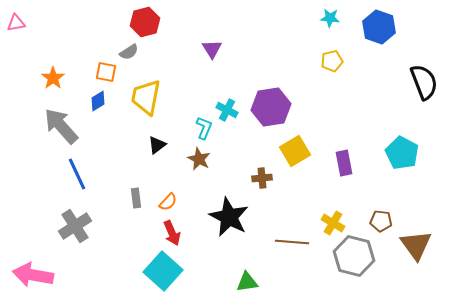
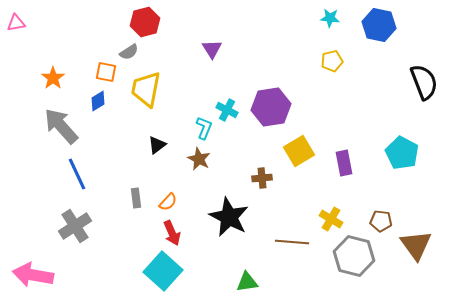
blue hexagon: moved 2 px up; rotated 8 degrees counterclockwise
yellow trapezoid: moved 8 px up
yellow square: moved 4 px right
yellow cross: moved 2 px left, 4 px up
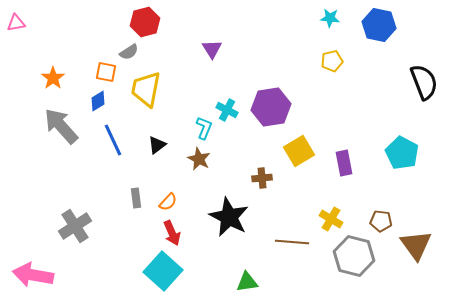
blue line: moved 36 px right, 34 px up
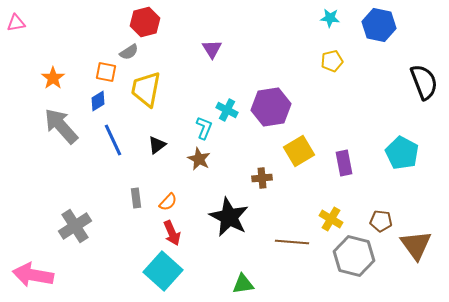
green triangle: moved 4 px left, 2 px down
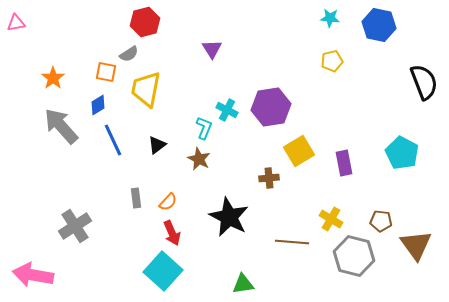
gray semicircle: moved 2 px down
blue diamond: moved 4 px down
brown cross: moved 7 px right
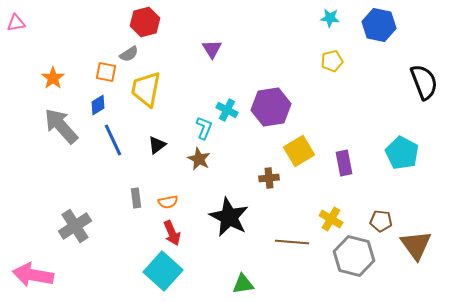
orange semicircle: rotated 36 degrees clockwise
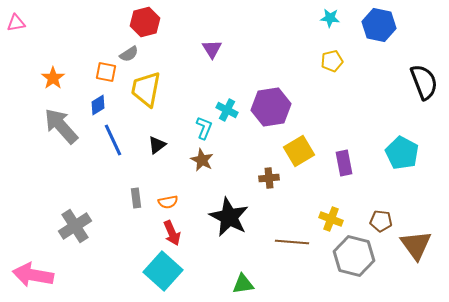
brown star: moved 3 px right, 1 px down
yellow cross: rotated 10 degrees counterclockwise
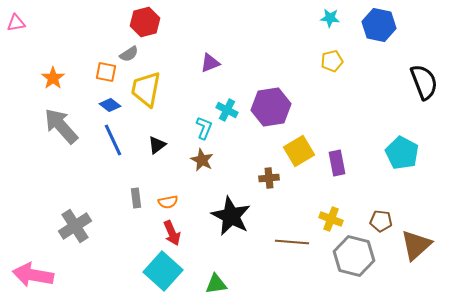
purple triangle: moved 2 px left, 14 px down; rotated 40 degrees clockwise
blue diamond: moved 12 px right; rotated 70 degrees clockwise
purple rectangle: moved 7 px left
black star: moved 2 px right, 1 px up
brown triangle: rotated 24 degrees clockwise
green triangle: moved 27 px left
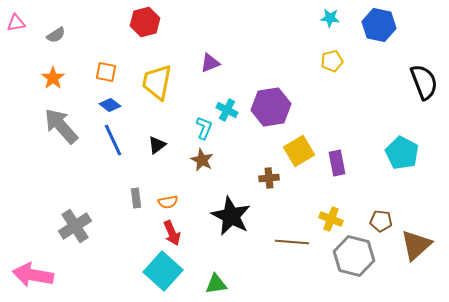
gray semicircle: moved 73 px left, 19 px up
yellow trapezoid: moved 11 px right, 7 px up
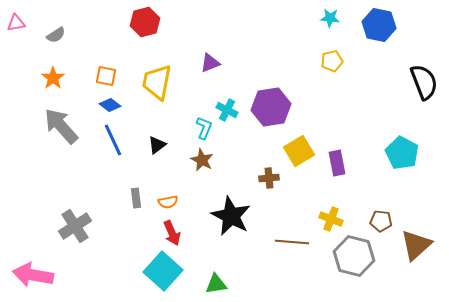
orange square: moved 4 px down
